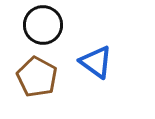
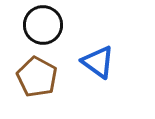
blue triangle: moved 2 px right
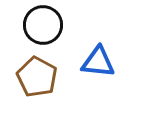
blue triangle: rotated 30 degrees counterclockwise
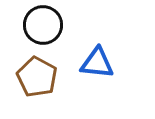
blue triangle: moved 1 px left, 1 px down
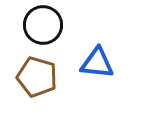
brown pentagon: rotated 12 degrees counterclockwise
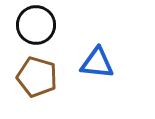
black circle: moved 7 px left
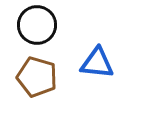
black circle: moved 1 px right
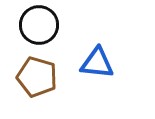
black circle: moved 2 px right
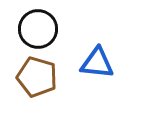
black circle: moved 1 px left, 4 px down
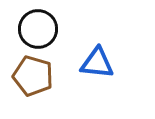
brown pentagon: moved 4 px left, 1 px up
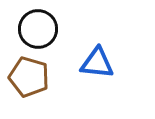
brown pentagon: moved 4 px left, 1 px down
